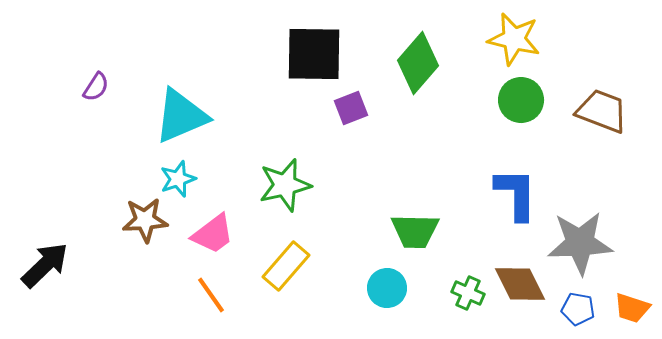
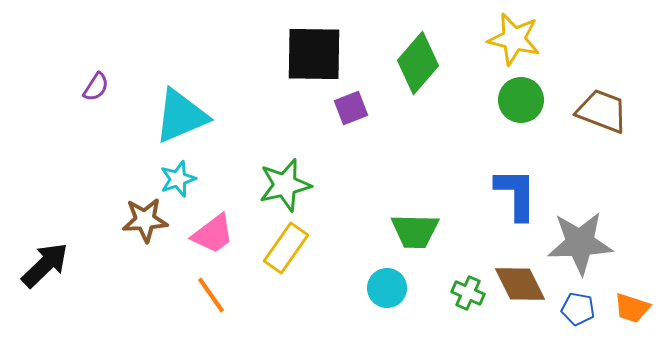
yellow rectangle: moved 18 px up; rotated 6 degrees counterclockwise
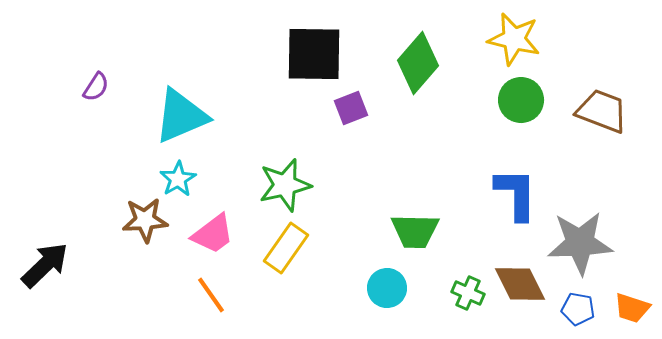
cyan star: rotated 12 degrees counterclockwise
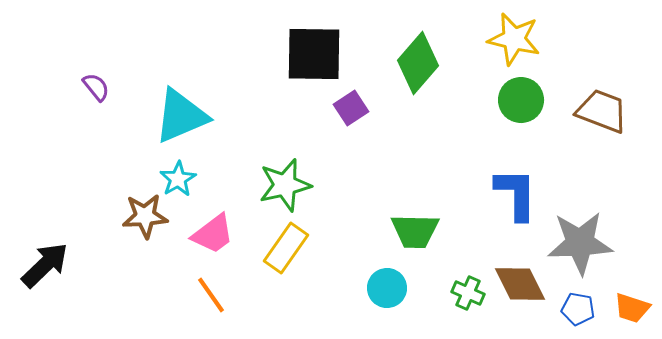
purple semicircle: rotated 72 degrees counterclockwise
purple square: rotated 12 degrees counterclockwise
brown star: moved 4 px up
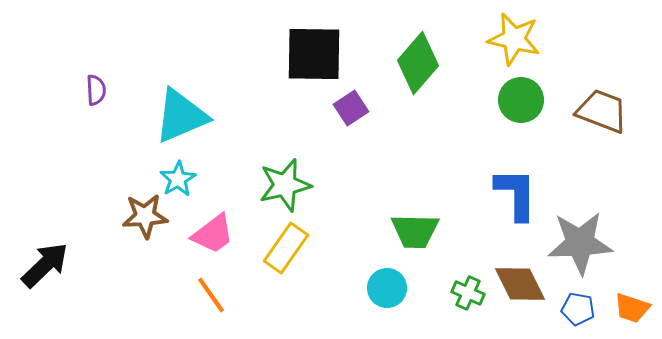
purple semicircle: moved 3 px down; rotated 36 degrees clockwise
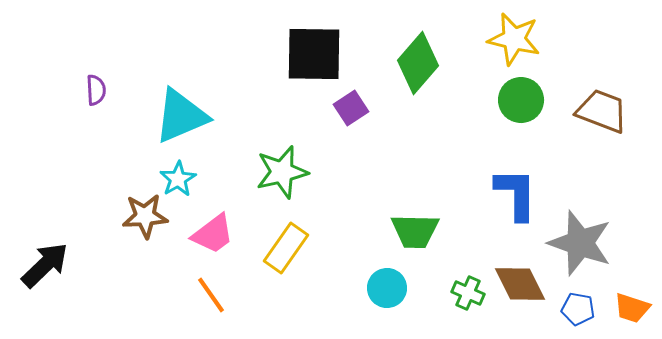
green star: moved 3 px left, 13 px up
gray star: rotated 22 degrees clockwise
